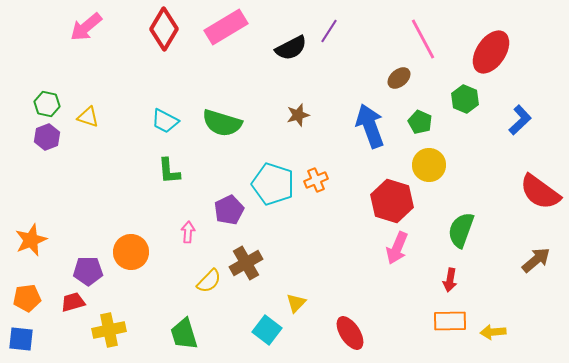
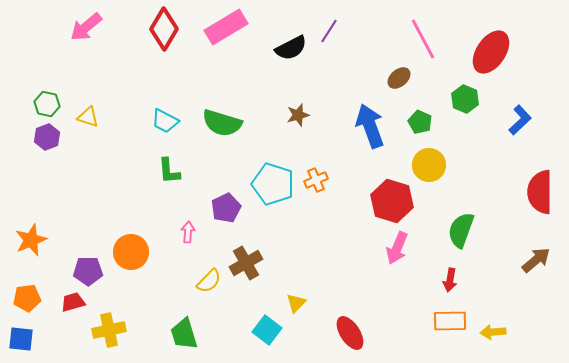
red semicircle at (540, 192): rotated 54 degrees clockwise
purple pentagon at (229, 210): moved 3 px left, 2 px up
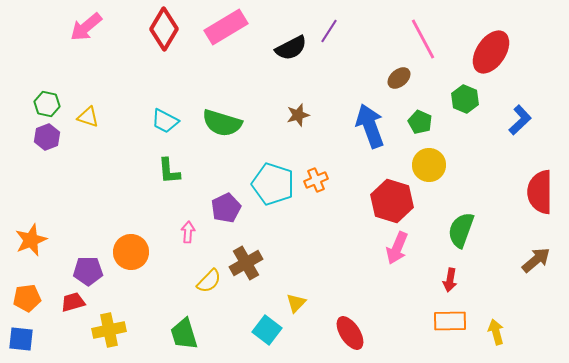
yellow arrow at (493, 332): moved 3 px right; rotated 80 degrees clockwise
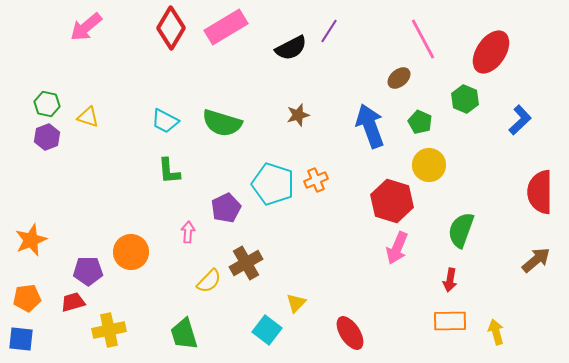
red diamond at (164, 29): moved 7 px right, 1 px up
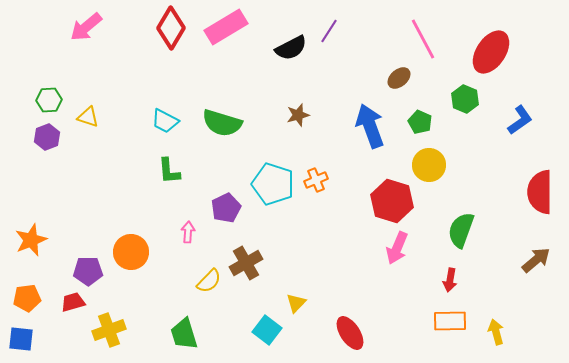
green hexagon at (47, 104): moved 2 px right, 4 px up; rotated 15 degrees counterclockwise
blue L-shape at (520, 120): rotated 8 degrees clockwise
yellow cross at (109, 330): rotated 8 degrees counterclockwise
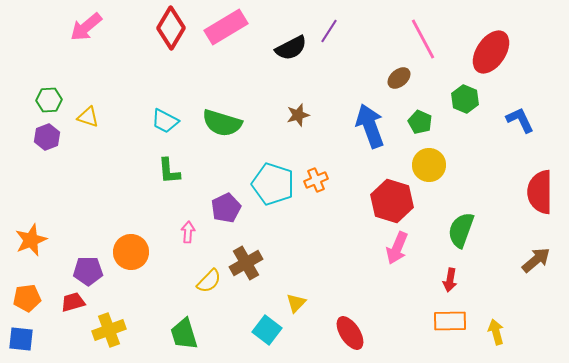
blue L-shape at (520, 120): rotated 80 degrees counterclockwise
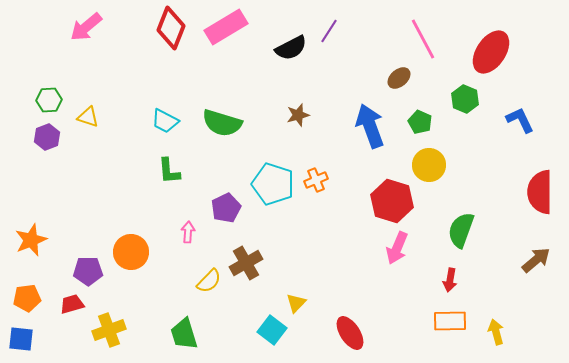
red diamond at (171, 28): rotated 9 degrees counterclockwise
red trapezoid at (73, 302): moved 1 px left, 2 px down
cyan square at (267, 330): moved 5 px right
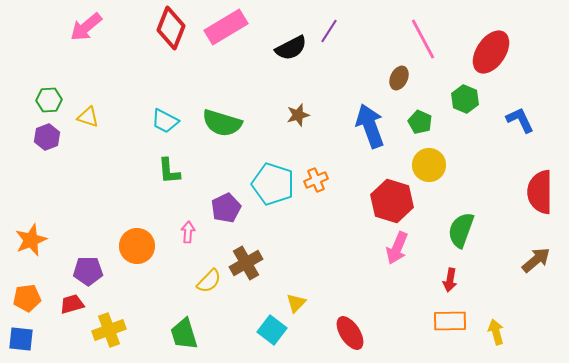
brown ellipse at (399, 78): rotated 25 degrees counterclockwise
orange circle at (131, 252): moved 6 px right, 6 px up
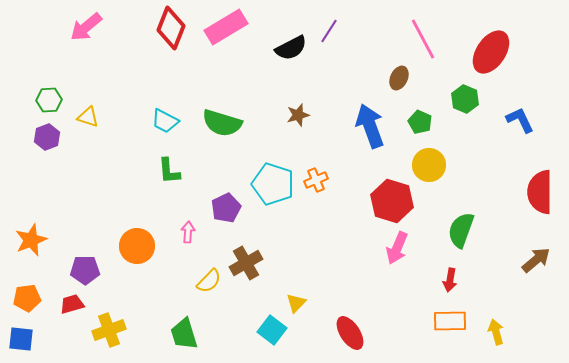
purple pentagon at (88, 271): moved 3 px left, 1 px up
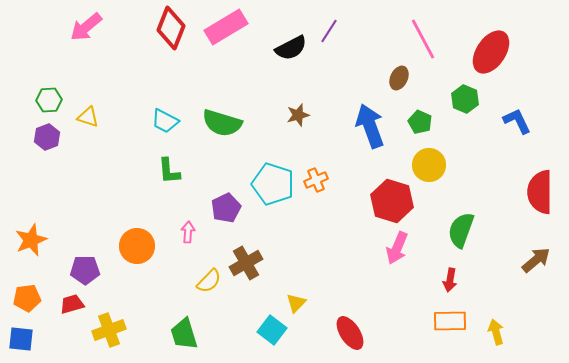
blue L-shape at (520, 120): moved 3 px left, 1 px down
